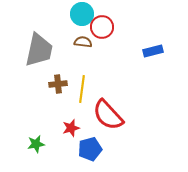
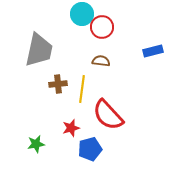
brown semicircle: moved 18 px right, 19 px down
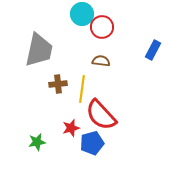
blue rectangle: moved 1 px up; rotated 48 degrees counterclockwise
red semicircle: moved 7 px left
green star: moved 1 px right, 2 px up
blue pentagon: moved 2 px right, 6 px up
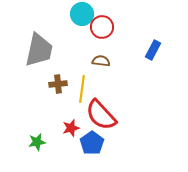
blue pentagon: rotated 20 degrees counterclockwise
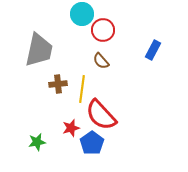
red circle: moved 1 px right, 3 px down
brown semicircle: rotated 138 degrees counterclockwise
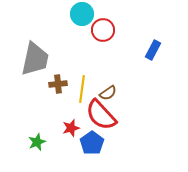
gray trapezoid: moved 4 px left, 9 px down
brown semicircle: moved 7 px right, 32 px down; rotated 84 degrees counterclockwise
green star: rotated 12 degrees counterclockwise
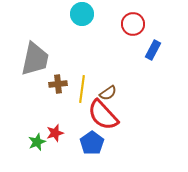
red circle: moved 30 px right, 6 px up
red semicircle: moved 2 px right
red star: moved 16 px left, 5 px down
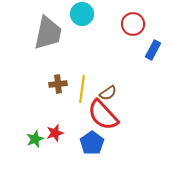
gray trapezoid: moved 13 px right, 26 px up
green star: moved 2 px left, 3 px up
